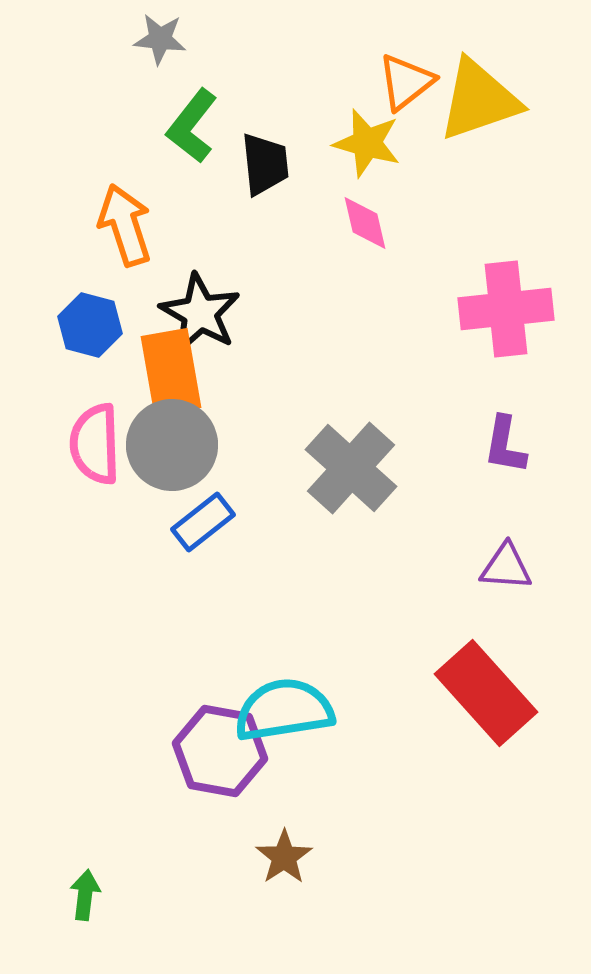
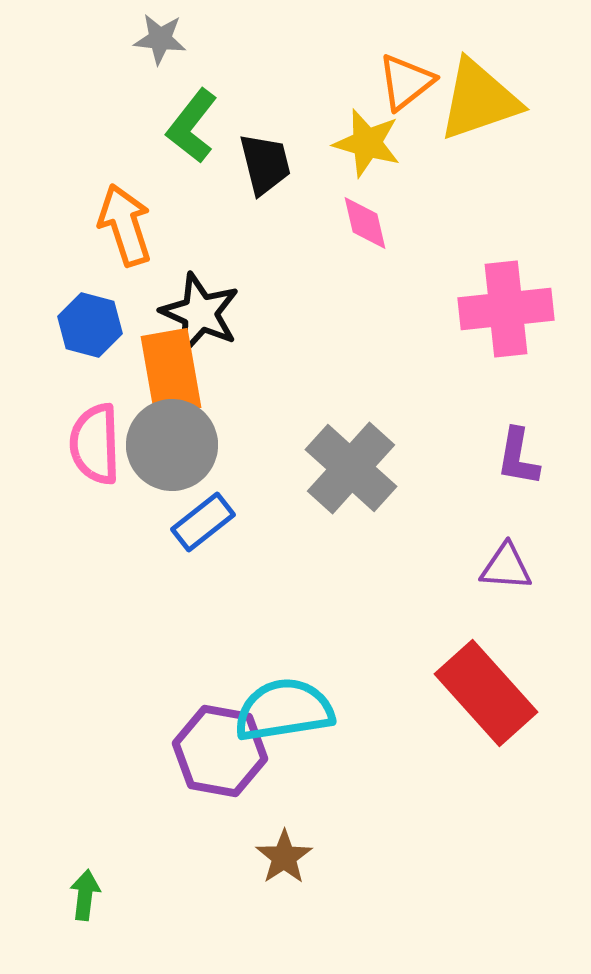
black trapezoid: rotated 8 degrees counterclockwise
black star: rotated 6 degrees counterclockwise
purple L-shape: moved 13 px right, 12 px down
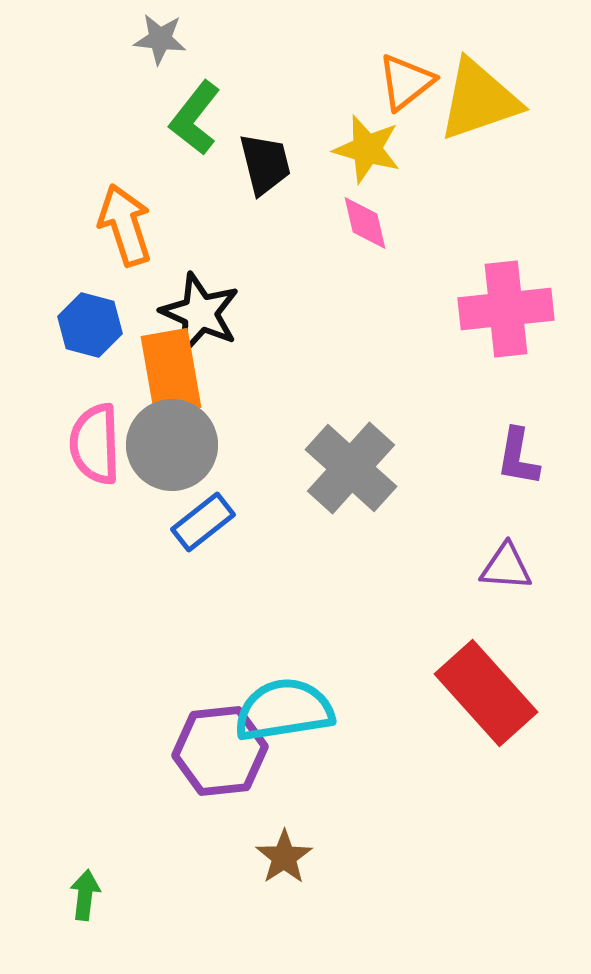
green L-shape: moved 3 px right, 8 px up
yellow star: moved 6 px down
purple hexagon: rotated 16 degrees counterclockwise
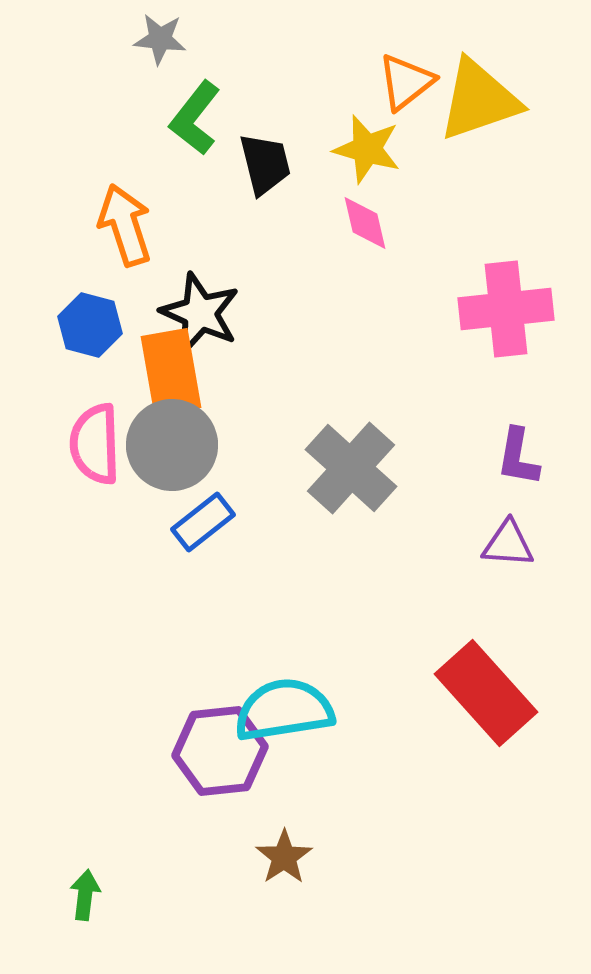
purple triangle: moved 2 px right, 23 px up
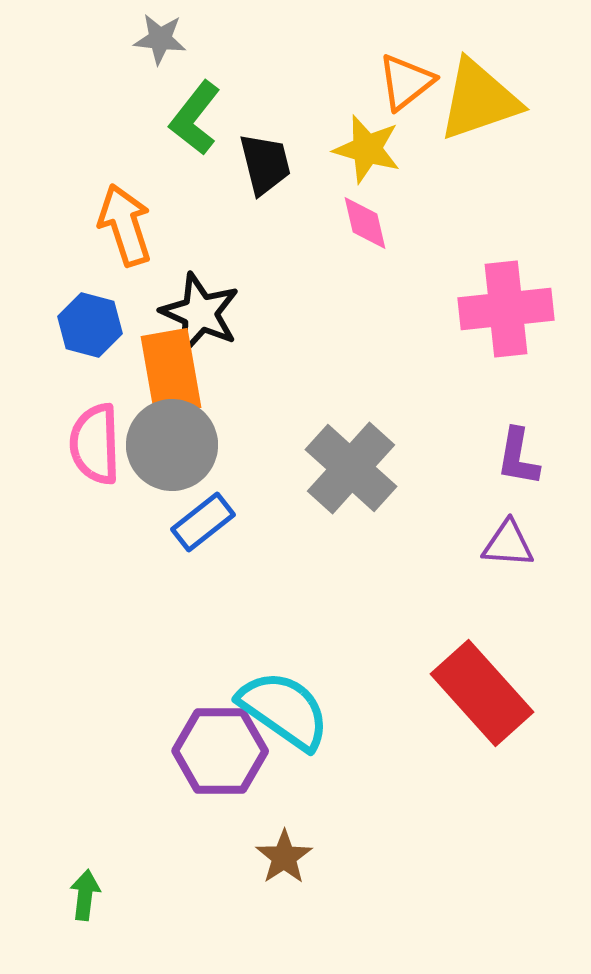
red rectangle: moved 4 px left
cyan semicircle: rotated 44 degrees clockwise
purple hexagon: rotated 6 degrees clockwise
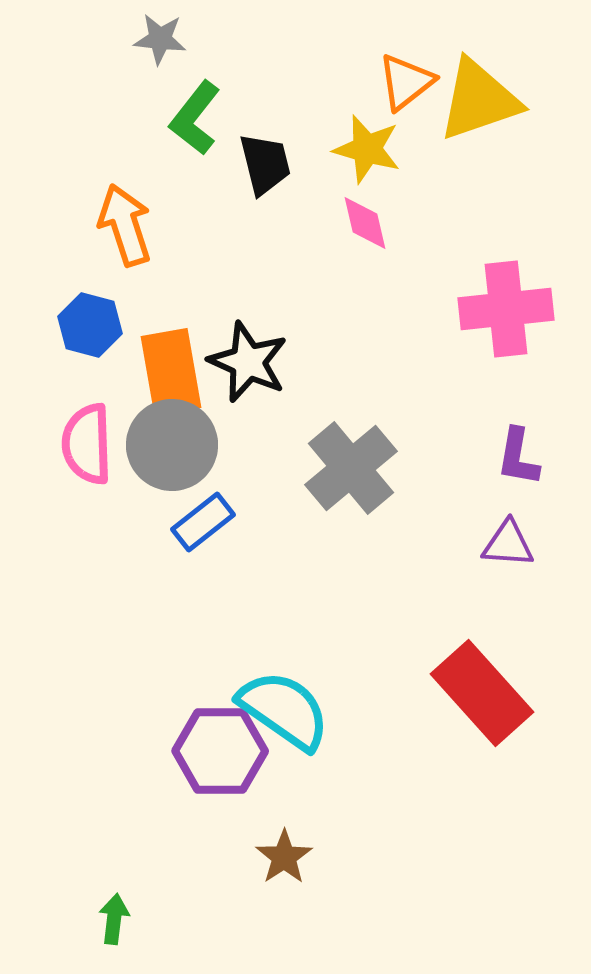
black star: moved 48 px right, 49 px down
pink semicircle: moved 8 px left
gray cross: rotated 8 degrees clockwise
green arrow: moved 29 px right, 24 px down
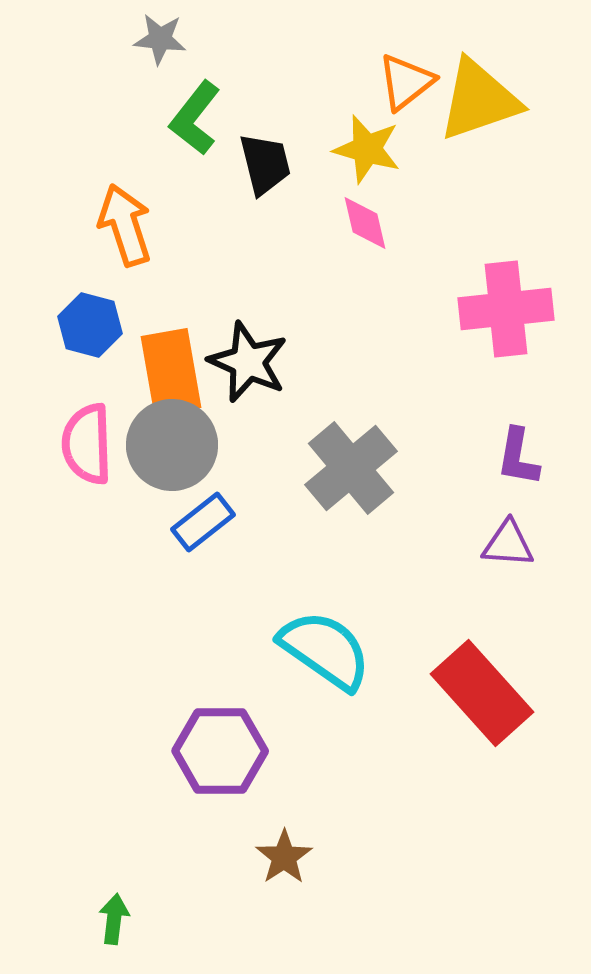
cyan semicircle: moved 41 px right, 60 px up
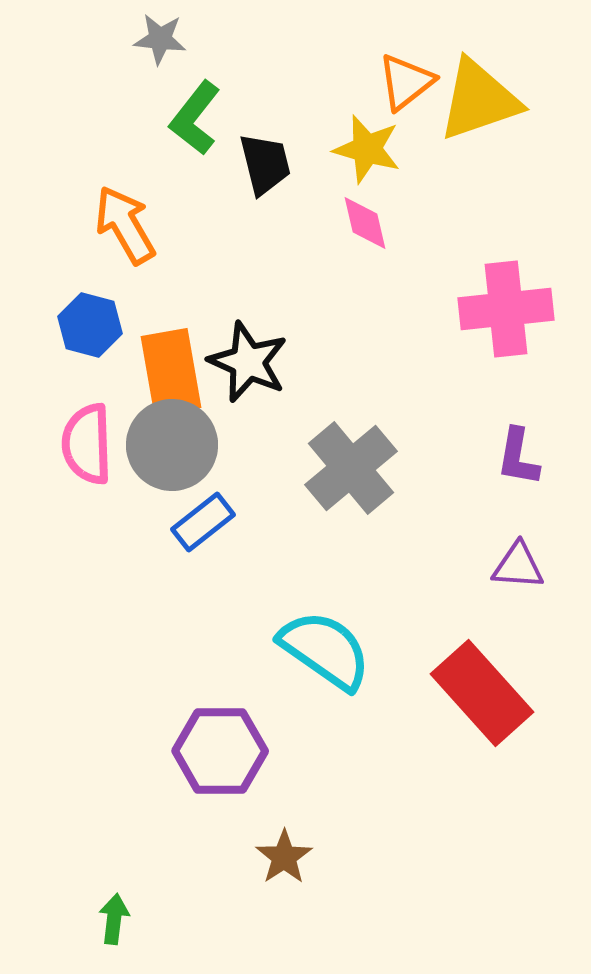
orange arrow: rotated 12 degrees counterclockwise
purple triangle: moved 10 px right, 22 px down
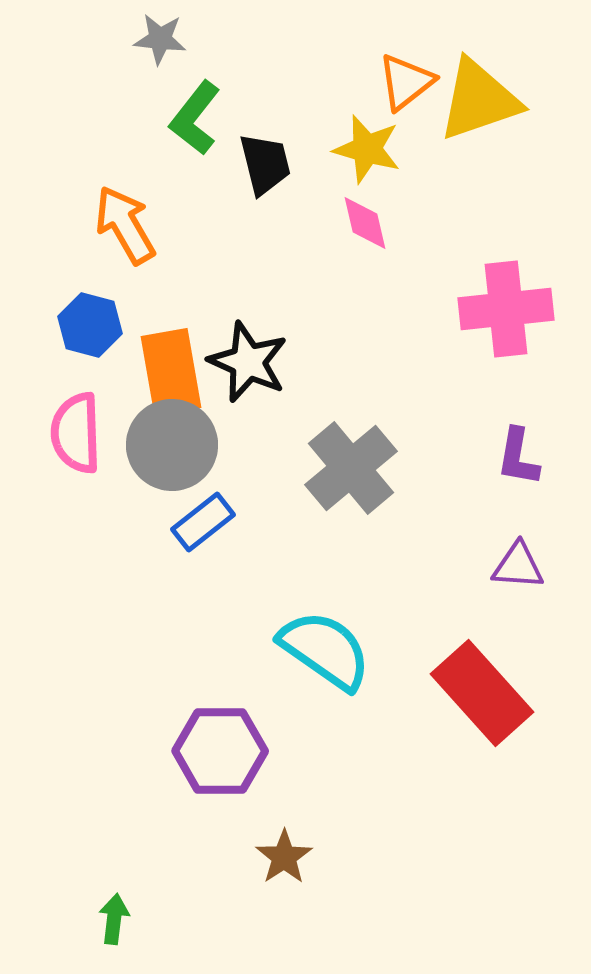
pink semicircle: moved 11 px left, 11 px up
